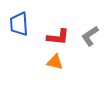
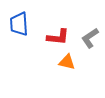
gray L-shape: moved 2 px down
orange triangle: moved 12 px right
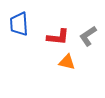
gray L-shape: moved 2 px left, 2 px up
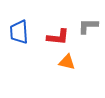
blue trapezoid: moved 8 px down
gray L-shape: moved 10 px up; rotated 35 degrees clockwise
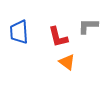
red L-shape: rotated 70 degrees clockwise
orange triangle: rotated 24 degrees clockwise
